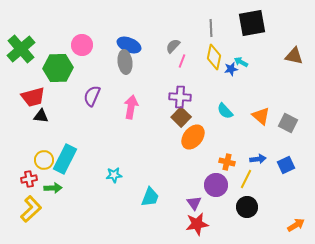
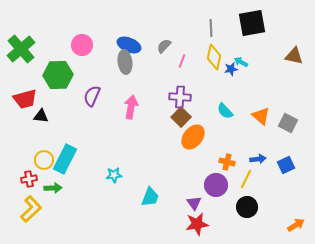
gray semicircle: moved 9 px left
green hexagon: moved 7 px down
red trapezoid: moved 8 px left, 2 px down
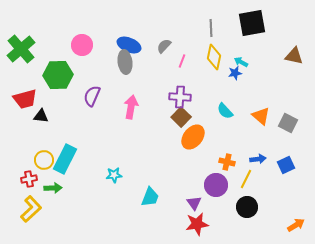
blue star: moved 4 px right, 4 px down
